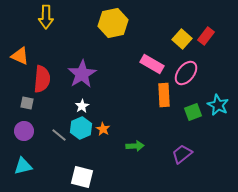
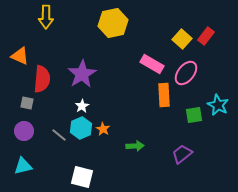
green square: moved 1 px right, 3 px down; rotated 12 degrees clockwise
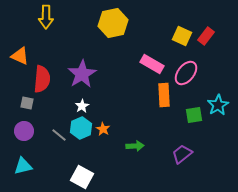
yellow square: moved 3 px up; rotated 18 degrees counterclockwise
cyan star: rotated 15 degrees clockwise
white square: rotated 15 degrees clockwise
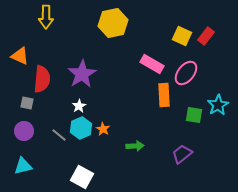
white star: moved 3 px left
green square: rotated 18 degrees clockwise
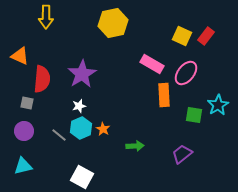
white star: rotated 16 degrees clockwise
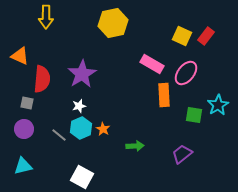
purple circle: moved 2 px up
